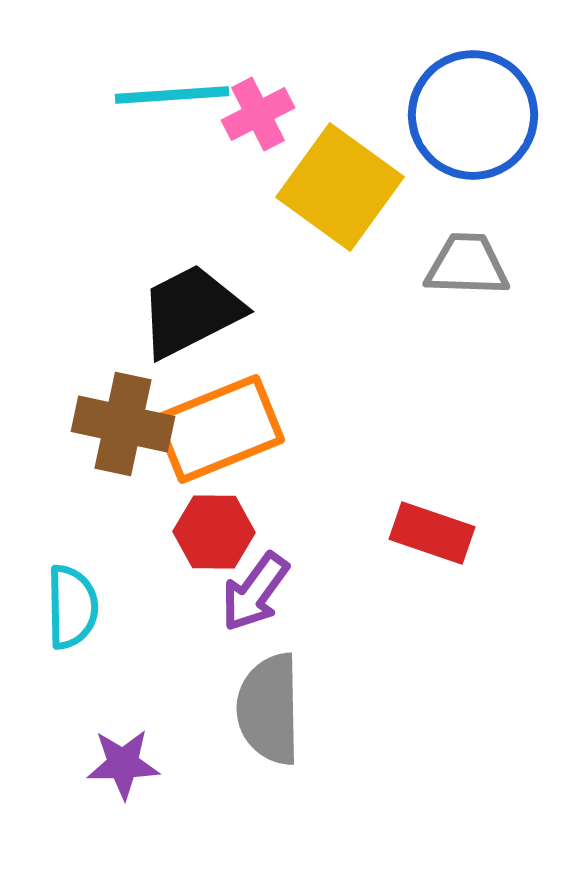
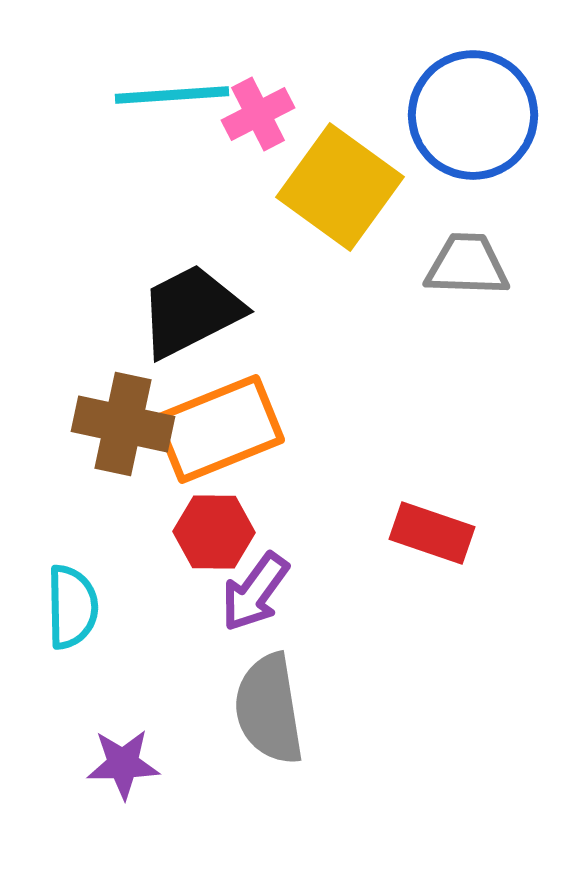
gray semicircle: rotated 8 degrees counterclockwise
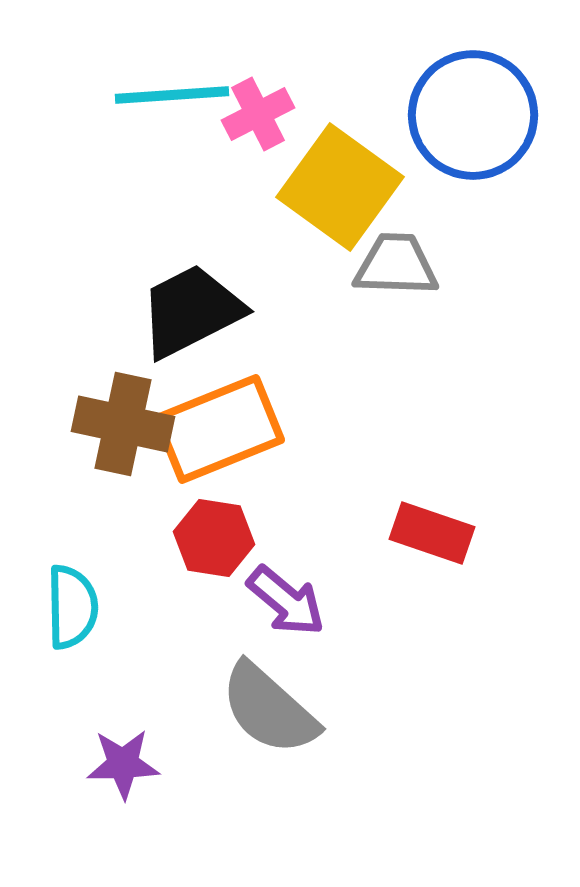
gray trapezoid: moved 71 px left
red hexagon: moved 6 px down; rotated 8 degrees clockwise
purple arrow: moved 31 px right, 9 px down; rotated 86 degrees counterclockwise
gray semicircle: rotated 39 degrees counterclockwise
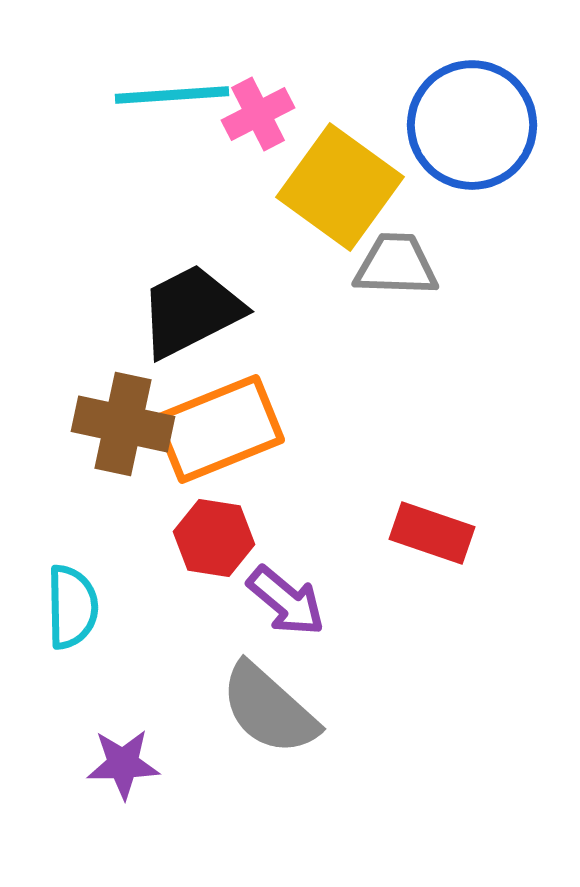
blue circle: moved 1 px left, 10 px down
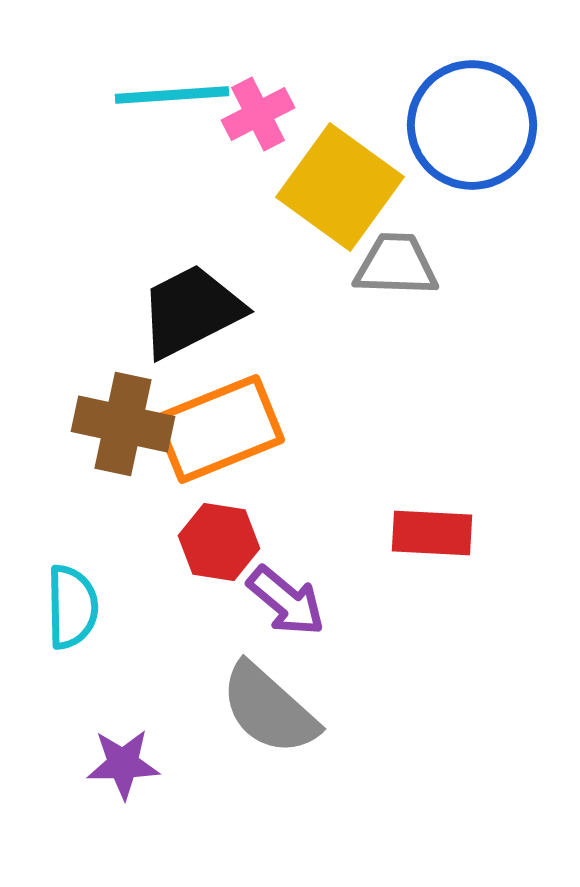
red rectangle: rotated 16 degrees counterclockwise
red hexagon: moved 5 px right, 4 px down
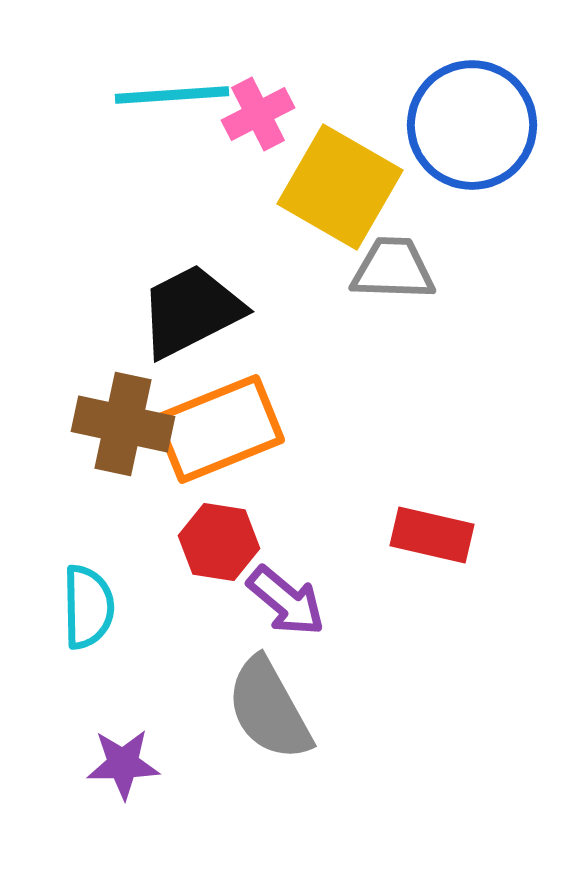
yellow square: rotated 6 degrees counterclockwise
gray trapezoid: moved 3 px left, 4 px down
red rectangle: moved 2 px down; rotated 10 degrees clockwise
cyan semicircle: moved 16 px right
gray semicircle: rotated 19 degrees clockwise
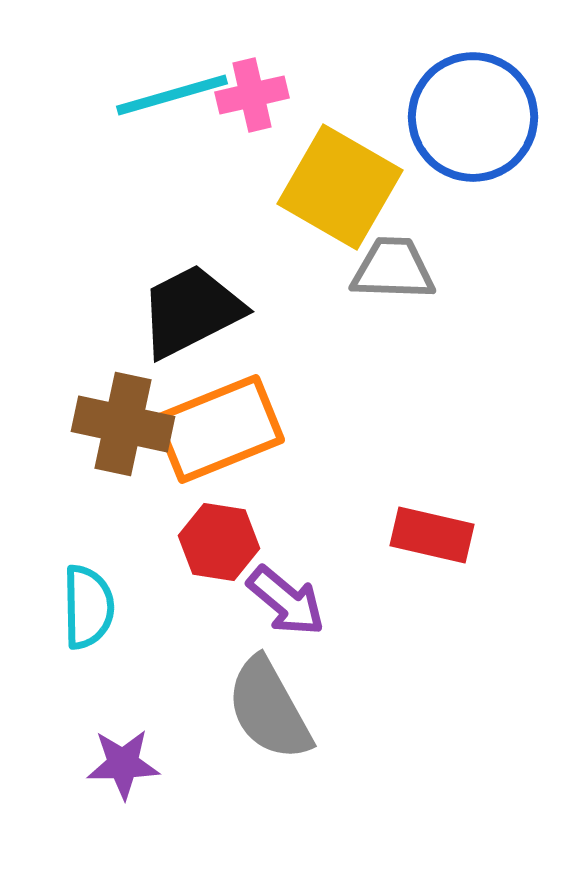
cyan line: rotated 12 degrees counterclockwise
pink cross: moved 6 px left, 19 px up; rotated 14 degrees clockwise
blue circle: moved 1 px right, 8 px up
